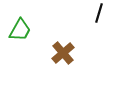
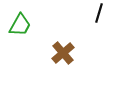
green trapezoid: moved 5 px up
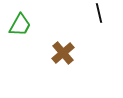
black line: rotated 30 degrees counterclockwise
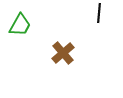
black line: rotated 18 degrees clockwise
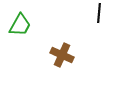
brown cross: moved 1 px left, 2 px down; rotated 25 degrees counterclockwise
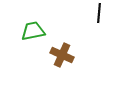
green trapezoid: moved 13 px right, 6 px down; rotated 130 degrees counterclockwise
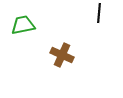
green trapezoid: moved 10 px left, 6 px up
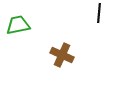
green trapezoid: moved 5 px left
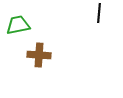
brown cross: moved 23 px left; rotated 20 degrees counterclockwise
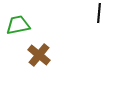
brown cross: rotated 35 degrees clockwise
